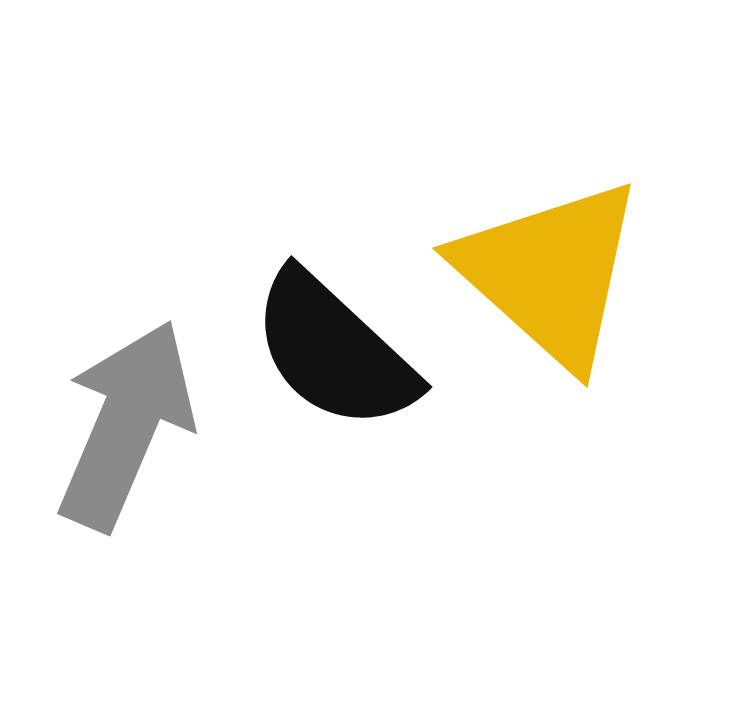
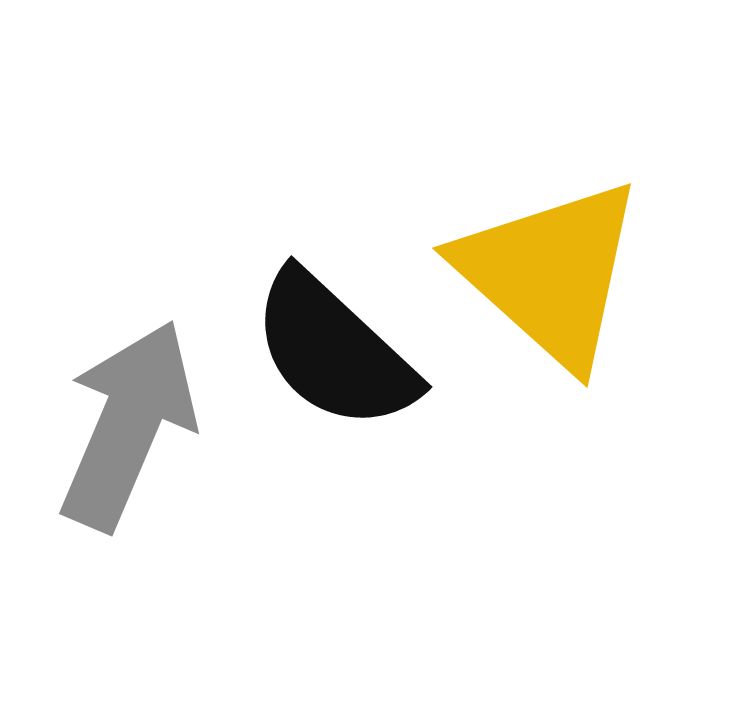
gray arrow: moved 2 px right
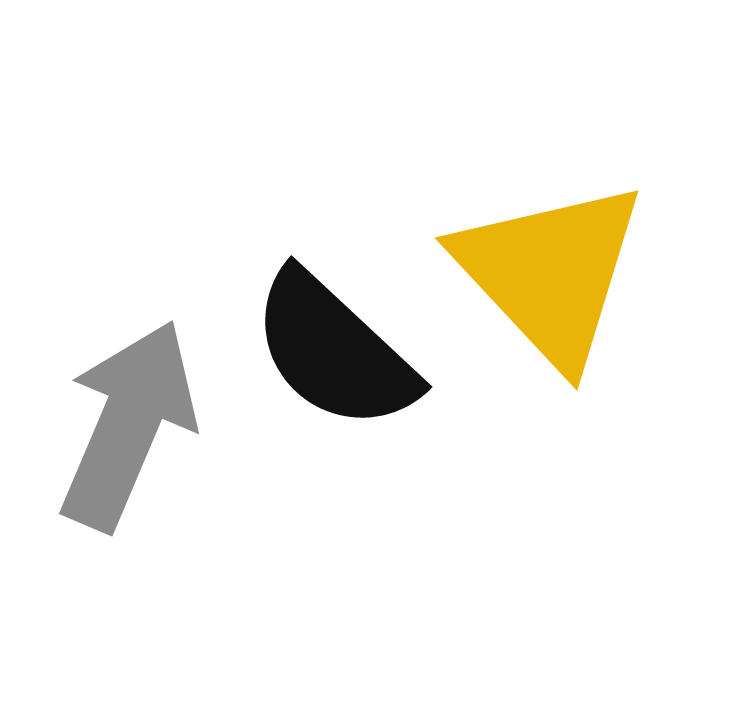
yellow triangle: rotated 5 degrees clockwise
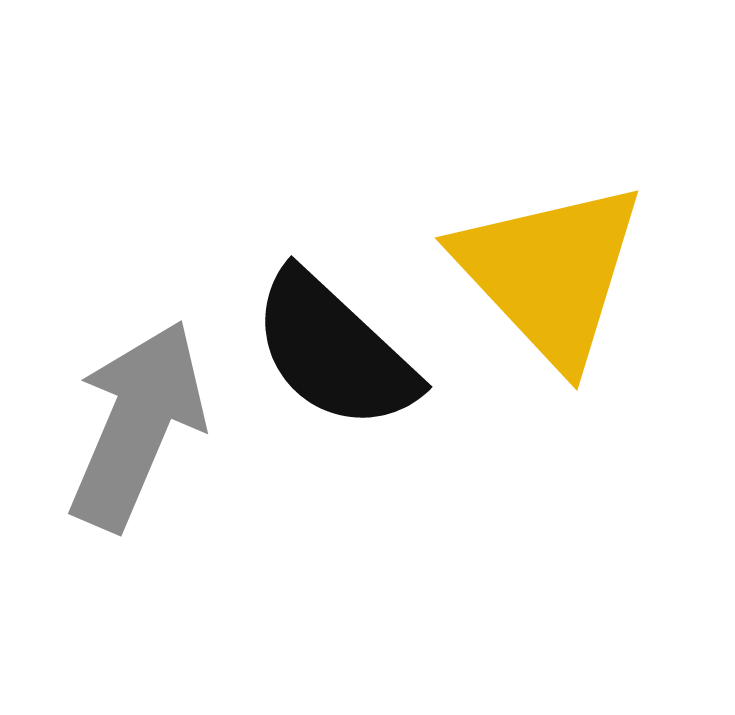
gray arrow: moved 9 px right
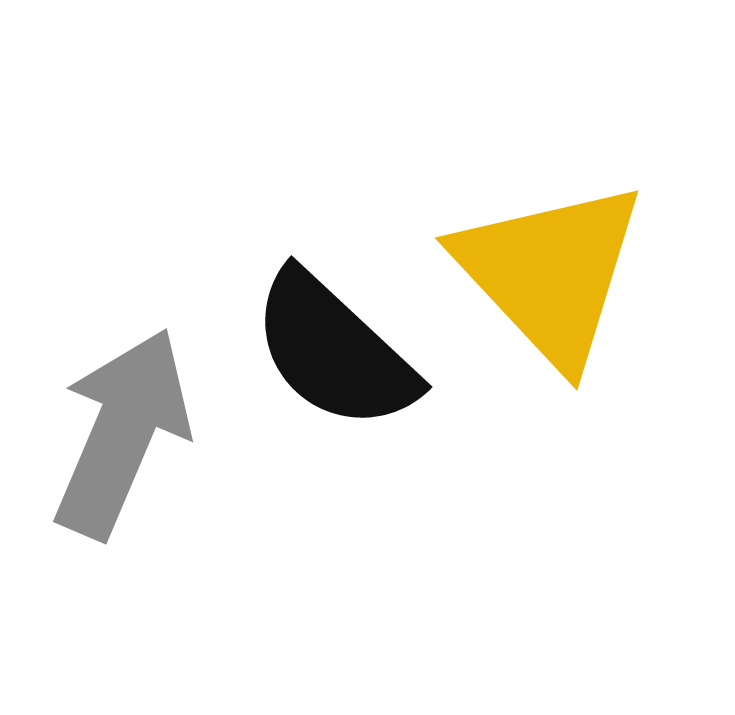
gray arrow: moved 15 px left, 8 px down
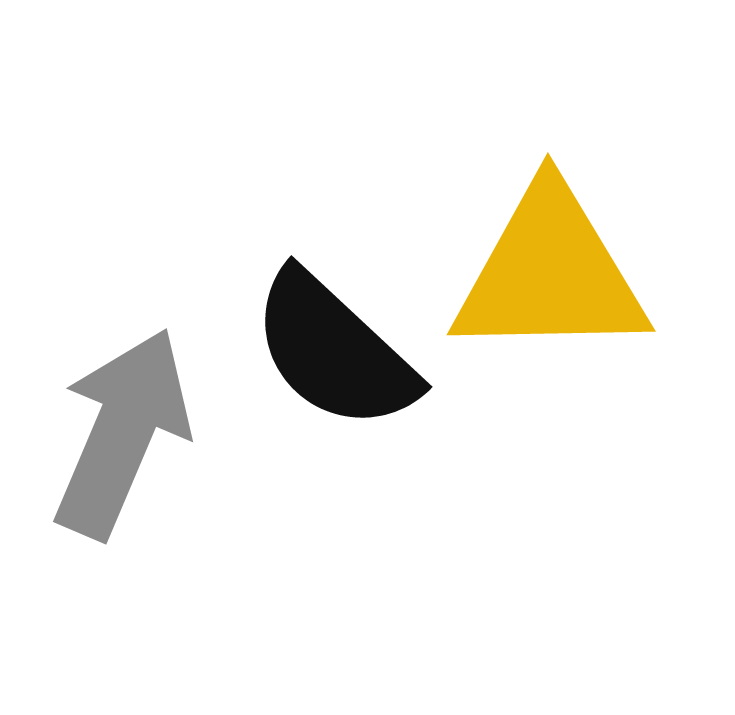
yellow triangle: rotated 48 degrees counterclockwise
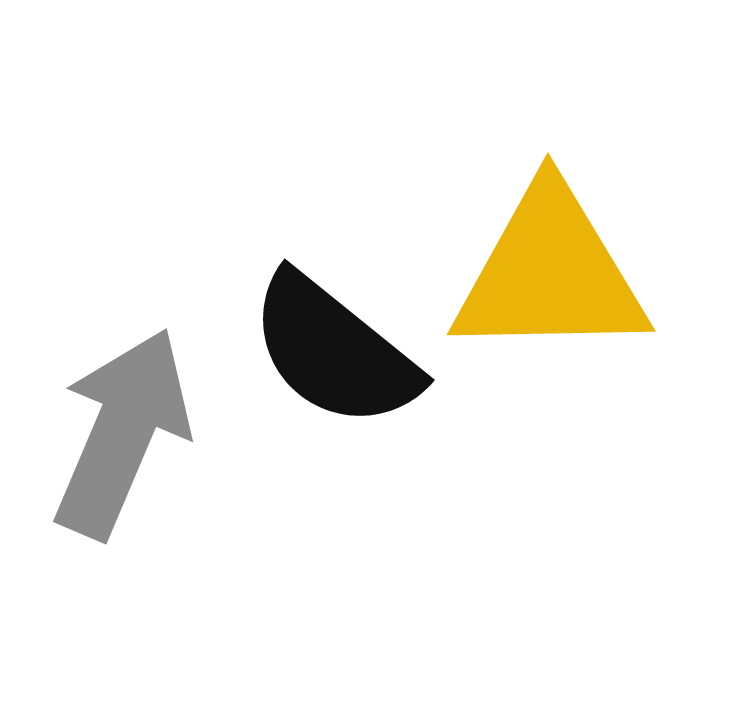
black semicircle: rotated 4 degrees counterclockwise
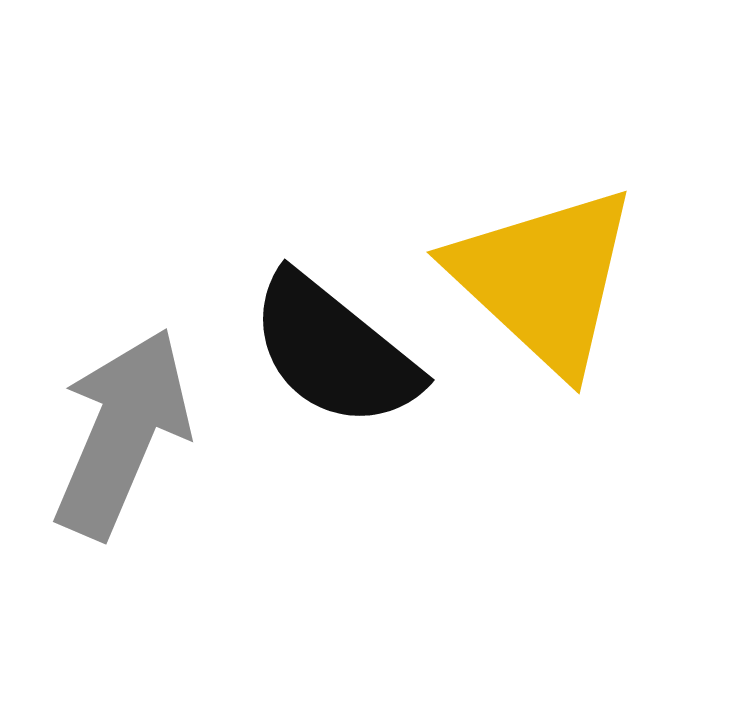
yellow triangle: moved 6 px left, 6 px down; rotated 44 degrees clockwise
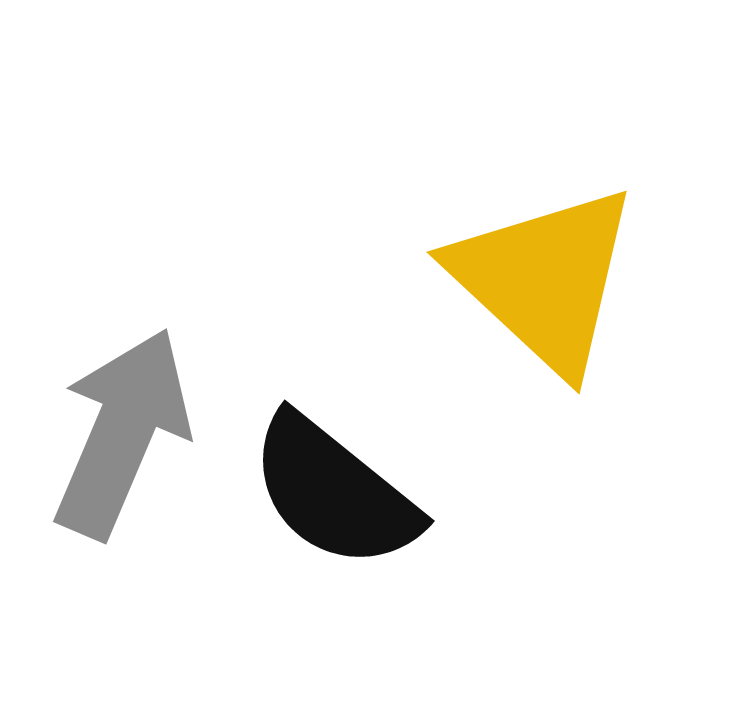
black semicircle: moved 141 px down
